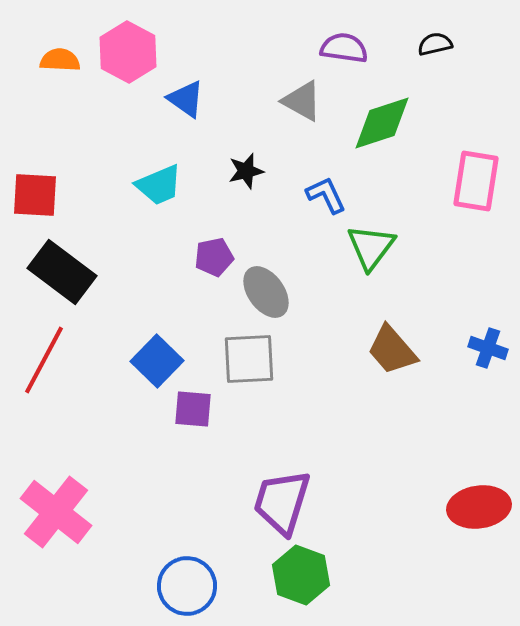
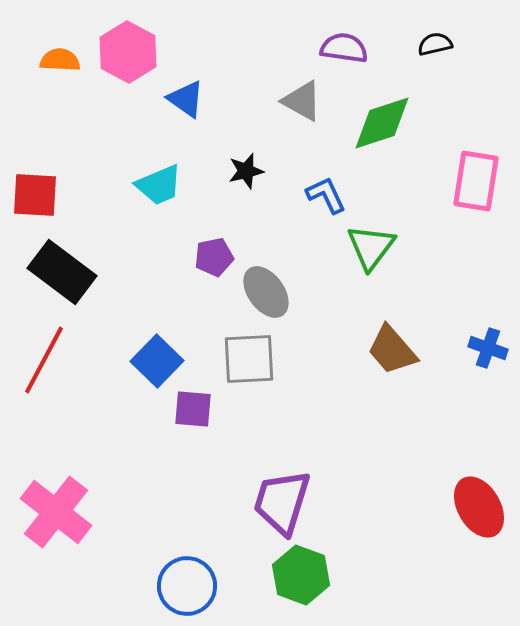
red ellipse: rotated 68 degrees clockwise
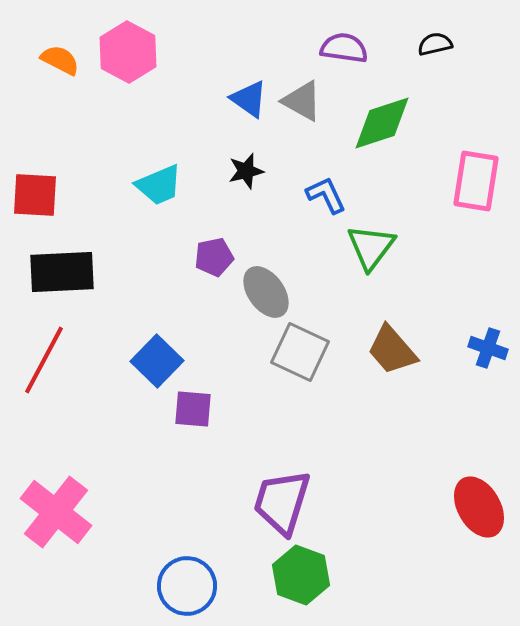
orange semicircle: rotated 24 degrees clockwise
blue triangle: moved 63 px right
black rectangle: rotated 40 degrees counterclockwise
gray square: moved 51 px right, 7 px up; rotated 28 degrees clockwise
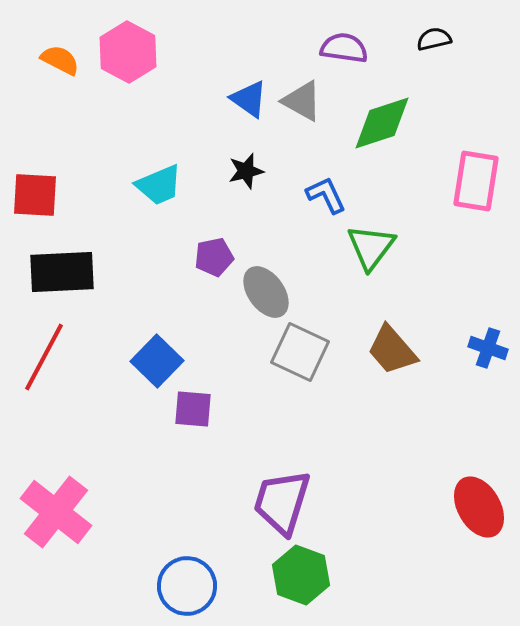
black semicircle: moved 1 px left, 5 px up
red line: moved 3 px up
